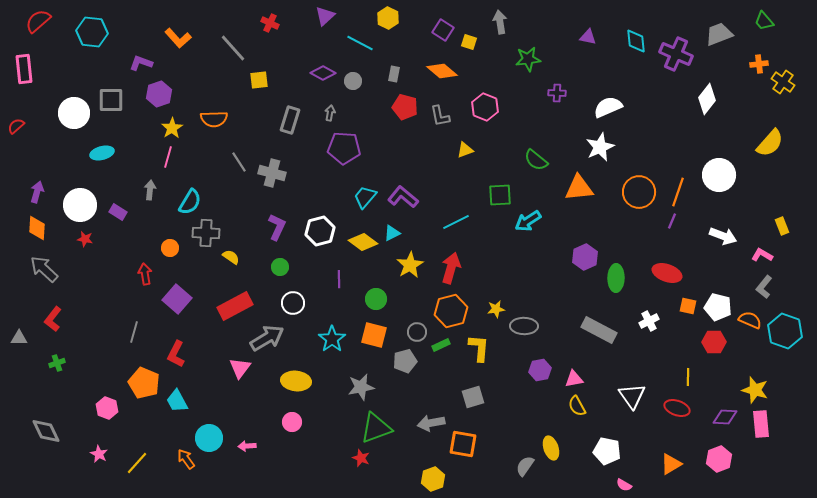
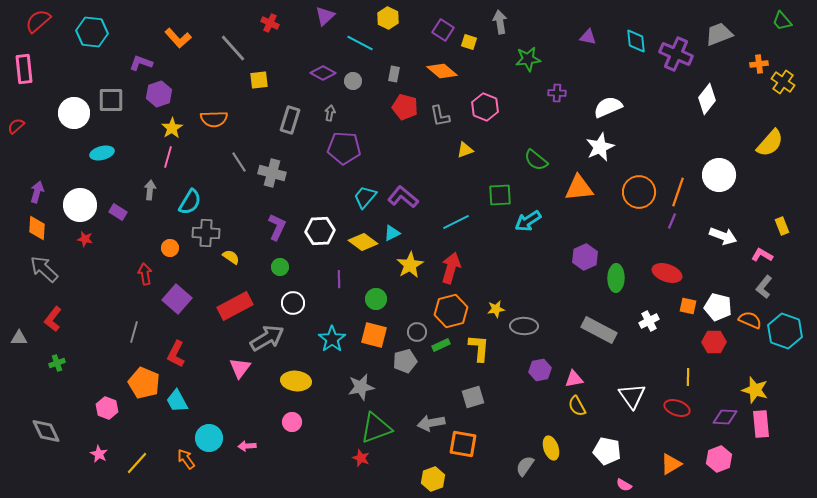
green trapezoid at (764, 21): moved 18 px right
white hexagon at (320, 231): rotated 12 degrees clockwise
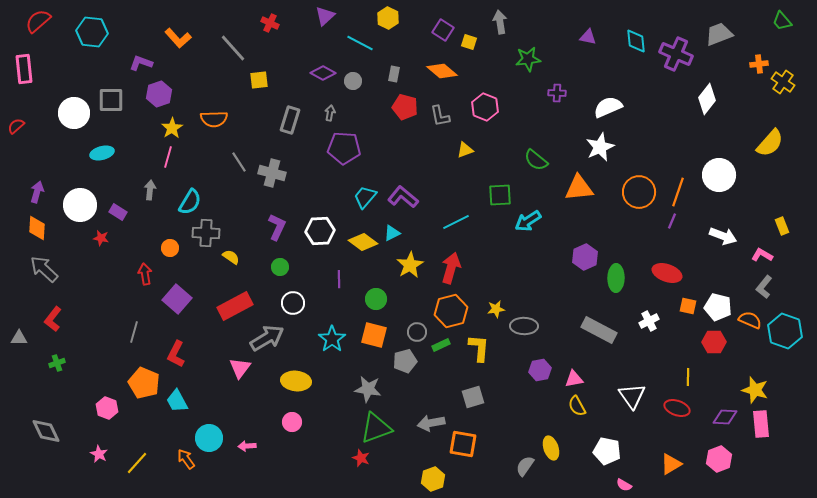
red star at (85, 239): moved 16 px right, 1 px up
gray star at (361, 387): moved 7 px right, 2 px down; rotated 20 degrees clockwise
